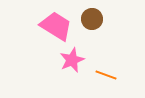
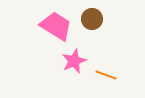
pink star: moved 2 px right, 1 px down
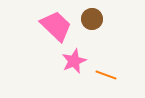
pink trapezoid: rotated 12 degrees clockwise
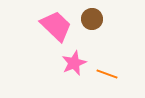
pink star: moved 2 px down
orange line: moved 1 px right, 1 px up
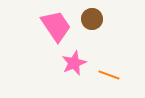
pink trapezoid: rotated 12 degrees clockwise
orange line: moved 2 px right, 1 px down
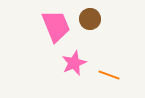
brown circle: moved 2 px left
pink trapezoid: rotated 12 degrees clockwise
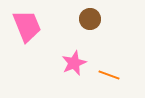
pink trapezoid: moved 29 px left
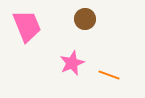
brown circle: moved 5 px left
pink star: moved 2 px left
